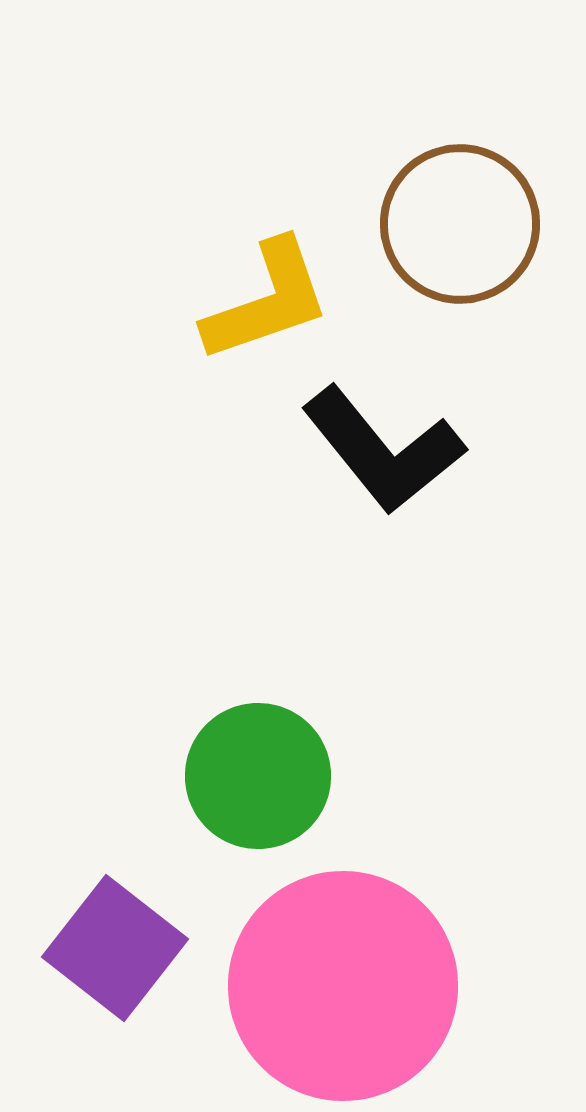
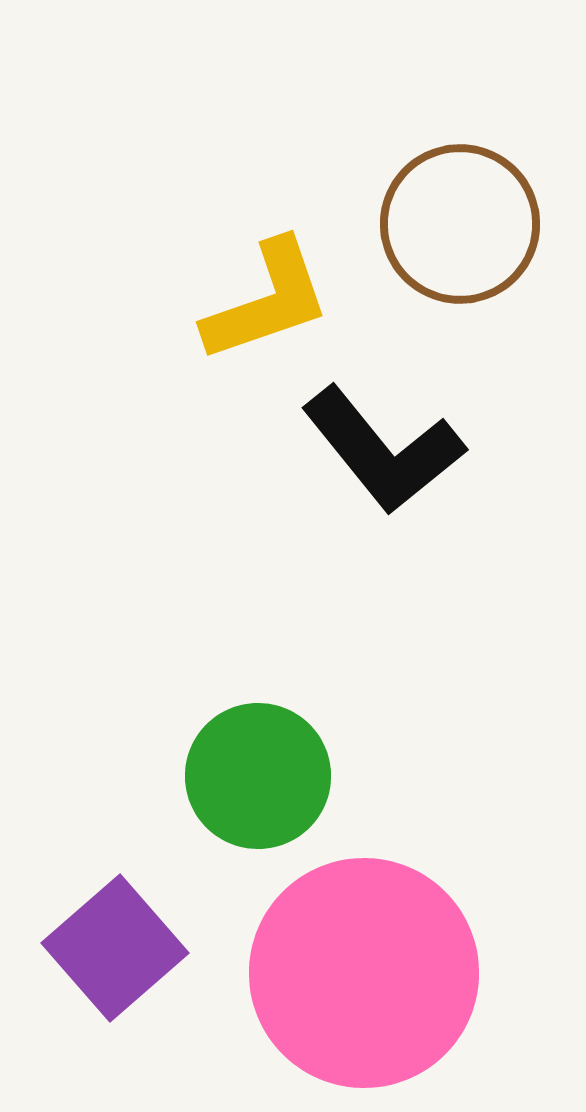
purple square: rotated 11 degrees clockwise
pink circle: moved 21 px right, 13 px up
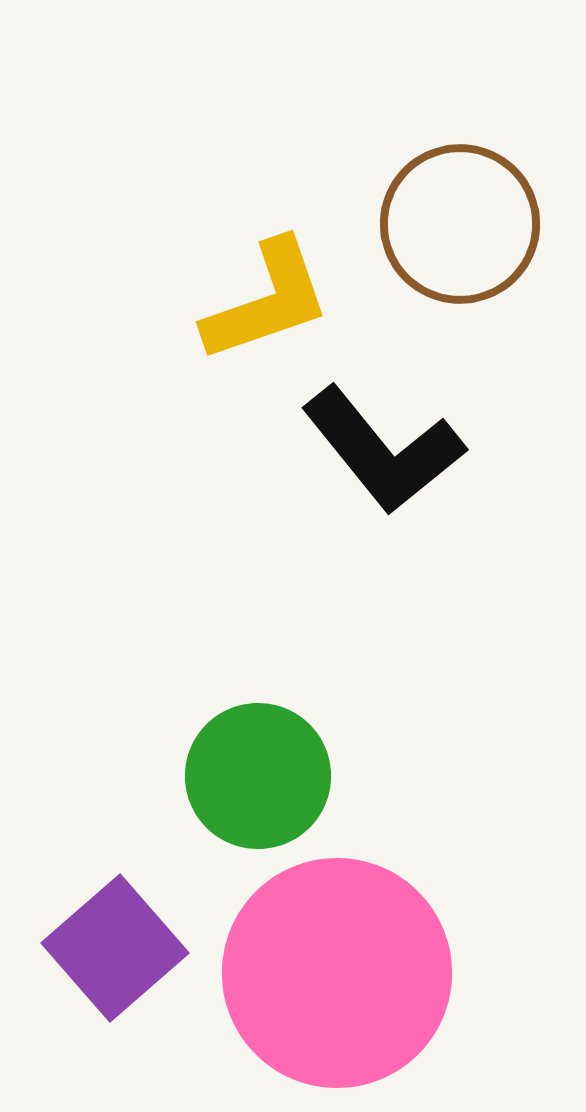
pink circle: moved 27 px left
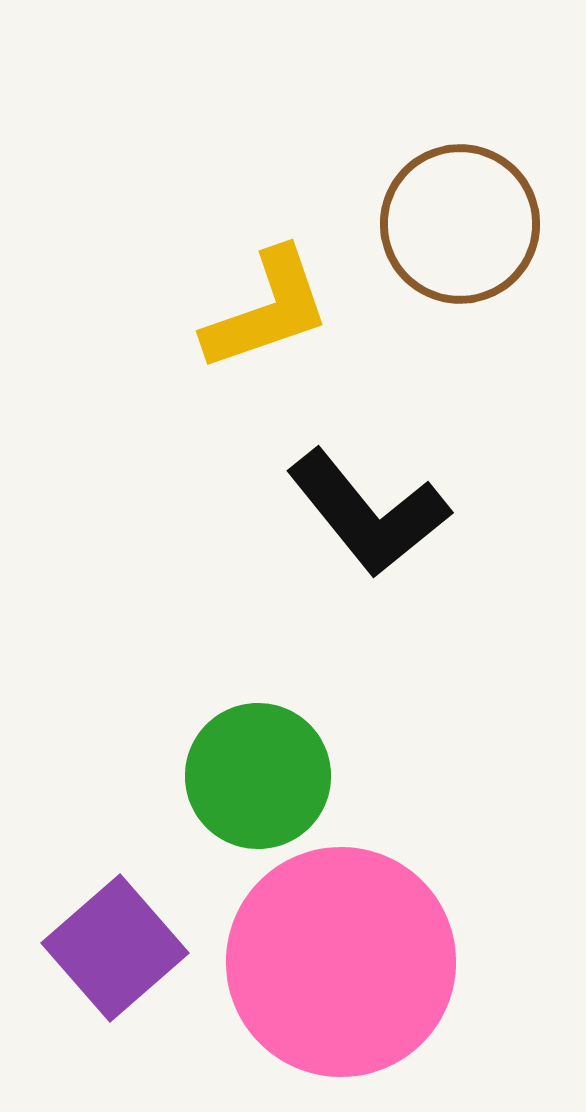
yellow L-shape: moved 9 px down
black L-shape: moved 15 px left, 63 px down
pink circle: moved 4 px right, 11 px up
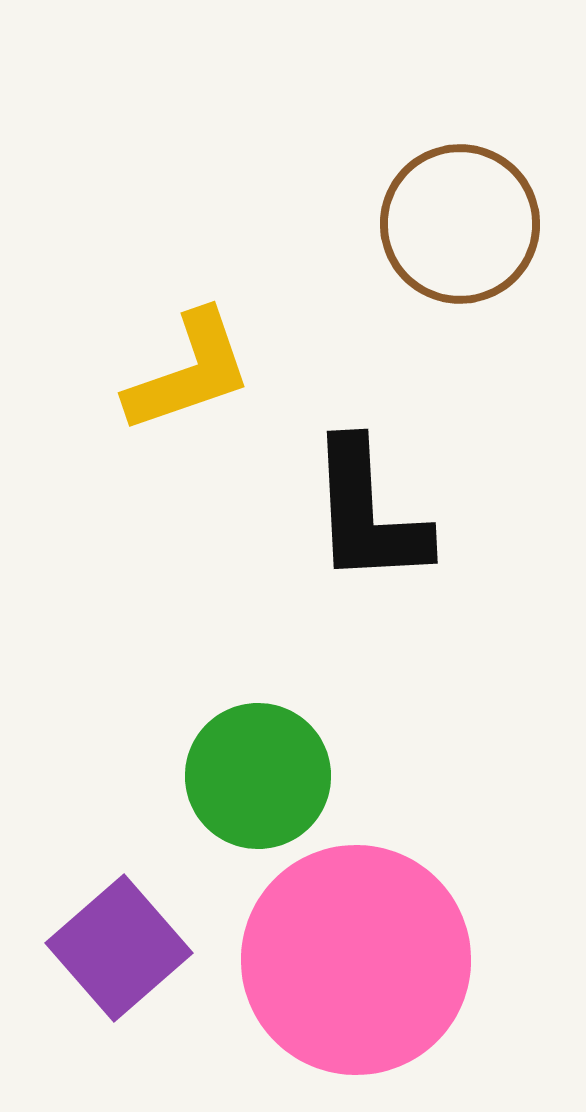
yellow L-shape: moved 78 px left, 62 px down
black L-shape: rotated 36 degrees clockwise
purple square: moved 4 px right
pink circle: moved 15 px right, 2 px up
